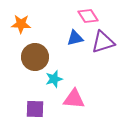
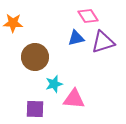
orange star: moved 8 px left, 1 px up
blue triangle: moved 1 px right
cyan star: moved 5 px down
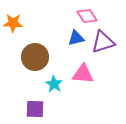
pink diamond: moved 1 px left
cyan star: rotated 24 degrees counterclockwise
pink triangle: moved 9 px right, 25 px up
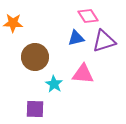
pink diamond: moved 1 px right
purple triangle: moved 1 px right, 1 px up
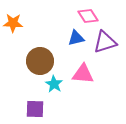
purple triangle: moved 1 px right, 1 px down
brown circle: moved 5 px right, 4 px down
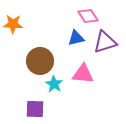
orange star: moved 1 px down
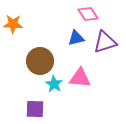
pink diamond: moved 2 px up
pink triangle: moved 3 px left, 4 px down
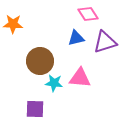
cyan star: moved 1 px up; rotated 24 degrees counterclockwise
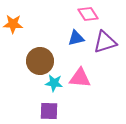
purple square: moved 14 px right, 2 px down
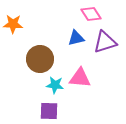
pink diamond: moved 3 px right
brown circle: moved 2 px up
cyan star: moved 1 px right, 2 px down
